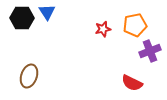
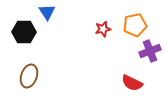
black hexagon: moved 2 px right, 14 px down
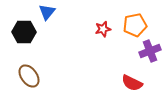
blue triangle: rotated 12 degrees clockwise
brown ellipse: rotated 55 degrees counterclockwise
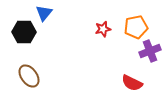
blue triangle: moved 3 px left, 1 px down
orange pentagon: moved 1 px right, 2 px down
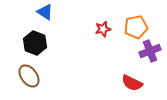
blue triangle: moved 1 px right, 1 px up; rotated 36 degrees counterclockwise
black hexagon: moved 11 px right, 11 px down; rotated 20 degrees clockwise
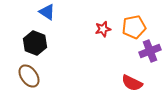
blue triangle: moved 2 px right
orange pentagon: moved 2 px left
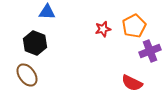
blue triangle: rotated 30 degrees counterclockwise
orange pentagon: moved 1 px up; rotated 15 degrees counterclockwise
brown ellipse: moved 2 px left, 1 px up
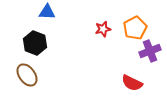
orange pentagon: moved 1 px right, 2 px down
